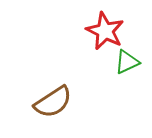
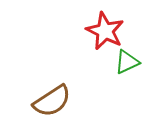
brown semicircle: moved 1 px left, 1 px up
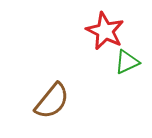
brown semicircle: rotated 18 degrees counterclockwise
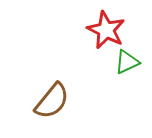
red star: moved 1 px right, 1 px up
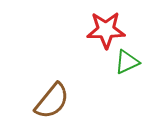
red star: rotated 27 degrees counterclockwise
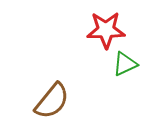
green triangle: moved 2 px left, 2 px down
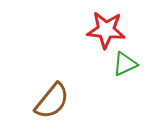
red star: rotated 6 degrees clockwise
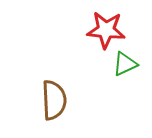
brown semicircle: moved 2 px right, 1 px up; rotated 42 degrees counterclockwise
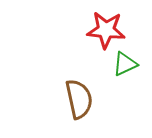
brown semicircle: moved 25 px right, 1 px up; rotated 9 degrees counterclockwise
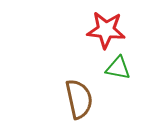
green triangle: moved 7 px left, 4 px down; rotated 36 degrees clockwise
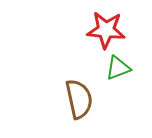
green triangle: rotated 32 degrees counterclockwise
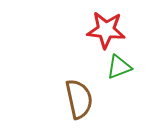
green triangle: moved 1 px right, 1 px up
